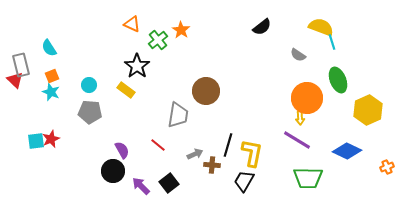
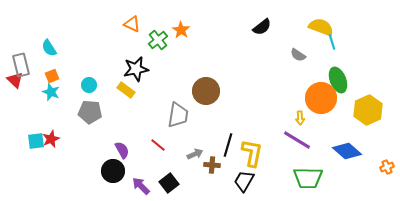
black star: moved 1 px left, 3 px down; rotated 25 degrees clockwise
orange circle: moved 14 px right
blue diamond: rotated 16 degrees clockwise
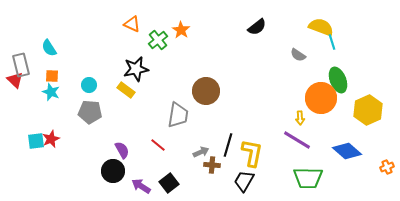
black semicircle: moved 5 px left
orange square: rotated 24 degrees clockwise
gray arrow: moved 6 px right, 2 px up
purple arrow: rotated 12 degrees counterclockwise
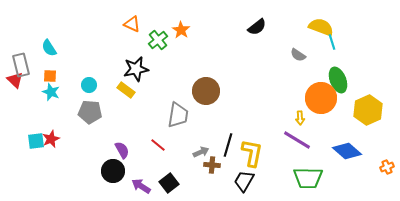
orange square: moved 2 px left
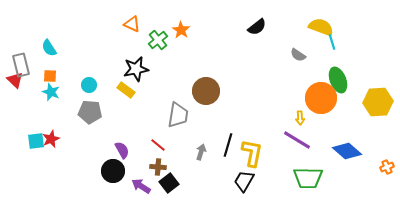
yellow hexagon: moved 10 px right, 8 px up; rotated 20 degrees clockwise
gray arrow: rotated 49 degrees counterclockwise
brown cross: moved 54 px left, 2 px down
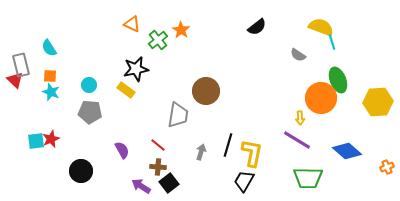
black circle: moved 32 px left
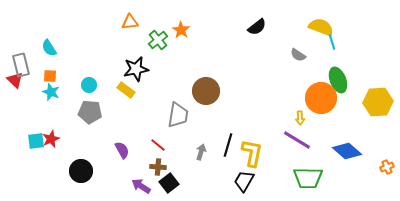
orange triangle: moved 2 px left, 2 px up; rotated 30 degrees counterclockwise
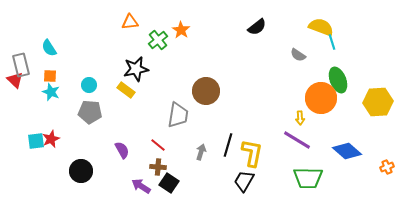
black square: rotated 18 degrees counterclockwise
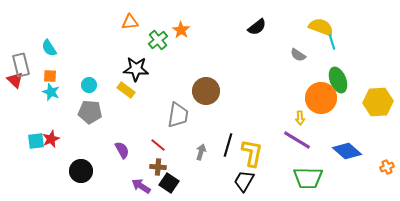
black star: rotated 15 degrees clockwise
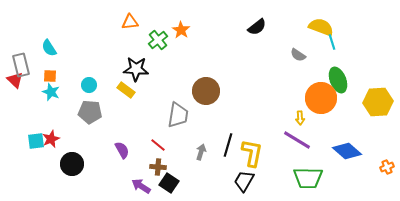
black circle: moved 9 px left, 7 px up
